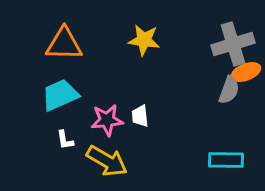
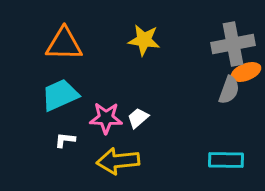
gray cross: rotated 6 degrees clockwise
white trapezoid: moved 2 px left, 2 px down; rotated 55 degrees clockwise
pink star: moved 1 px left, 2 px up; rotated 8 degrees clockwise
white L-shape: rotated 105 degrees clockwise
yellow arrow: moved 11 px right; rotated 144 degrees clockwise
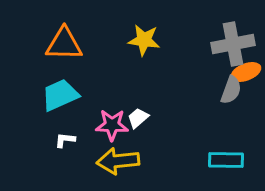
gray semicircle: moved 2 px right
pink star: moved 6 px right, 7 px down
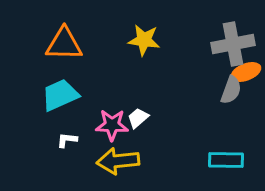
white L-shape: moved 2 px right
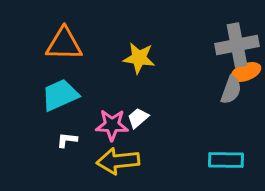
yellow star: moved 5 px left, 18 px down
gray cross: moved 4 px right, 1 px down
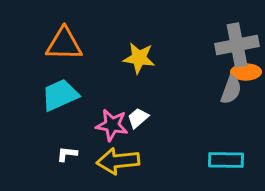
orange ellipse: rotated 20 degrees clockwise
pink star: rotated 8 degrees clockwise
white L-shape: moved 14 px down
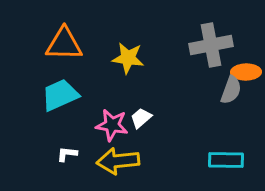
gray cross: moved 26 px left
yellow star: moved 11 px left
white trapezoid: moved 3 px right
